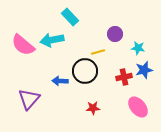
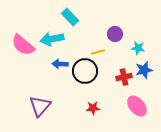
cyan arrow: moved 1 px up
blue arrow: moved 17 px up
purple triangle: moved 11 px right, 7 px down
pink ellipse: moved 1 px left, 1 px up
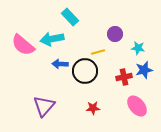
purple triangle: moved 4 px right
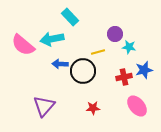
cyan star: moved 9 px left, 1 px up
black circle: moved 2 px left
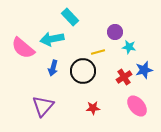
purple circle: moved 2 px up
pink semicircle: moved 3 px down
blue arrow: moved 7 px left, 4 px down; rotated 77 degrees counterclockwise
red cross: rotated 21 degrees counterclockwise
purple triangle: moved 1 px left
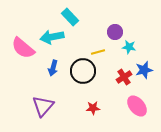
cyan arrow: moved 2 px up
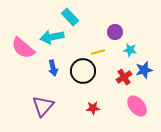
cyan star: moved 1 px right, 3 px down
blue arrow: rotated 28 degrees counterclockwise
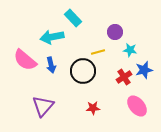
cyan rectangle: moved 3 px right, 1 px down
pink semicircle: moved 2 px right, 12 px down
blue arrow: moved 2 px left, 3 px up
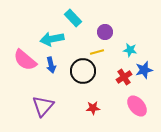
purple circle: moved 10 px left
cyan arrow: moved 2 px down
yellow line: moved 1 px left
